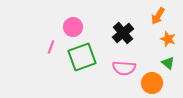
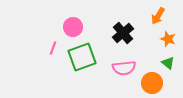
pink line: moved 2 px right, 1 px down
pink semicircle: rotated 10 degrees counterclockwise
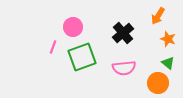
pink line: moved 1 px up
orange circle: moved 6 px right
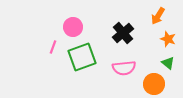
orange circle: moved 4 px left, 1 px down
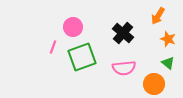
black cross: rotated 10 degrees counterclockwise
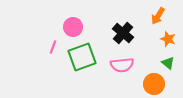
pink semicircle: moved 2 px left, 3 px up
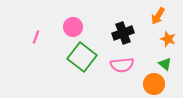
black cross: rotated 30 degrees clockwise
pink line: moved 17 px left, 10 px up
green square: rotated 32 degrees counterclockwise
green triangle: moved 3 px left, 1 px down
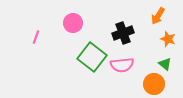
pink circle: moved 4 px up
green square: moved 10 px right
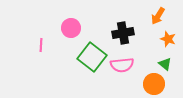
pink circle: moved 2 px left, 5 px down
black cross: rotated 10 degrees clockwise
pink line: moved 5 px right, 8 px down; rotated 16 degrees counterclockwise
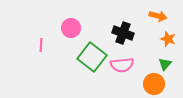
orange arrow: rotated 108 degrees counterclockwise
black cross: rotated 30 degrees clockwise
green triangle: rotated 32 degrees clockwise
